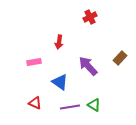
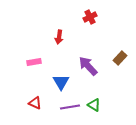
red arrow: moved 5 px up
blue triangle: moved 1 px right; rotated 24 degrees clockwise
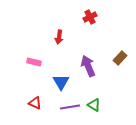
pink rectangle: rotated 24 degrees clockwise
purple arrow: rotated 20 degrees clockwise
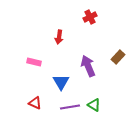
brown rectangle: moved 2 px left, 1 px up
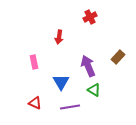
pink rectangle: rotated 64 degrees clockwise
green triangle: moved 15 px up
